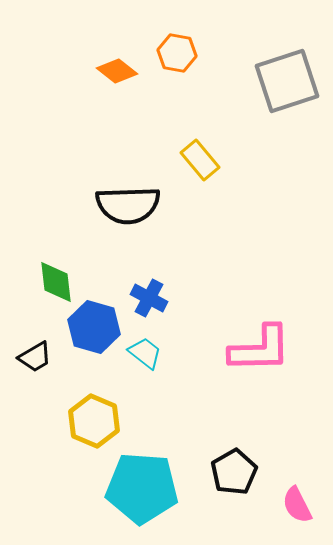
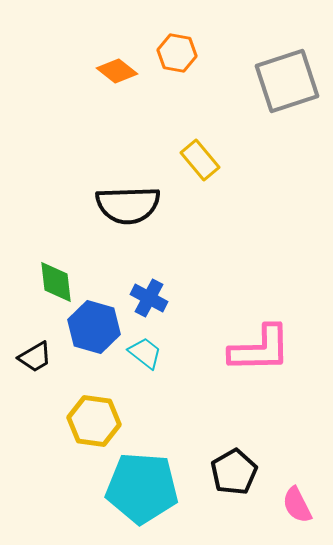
yellow hexagon: rotated 15 degrees counterclockwise
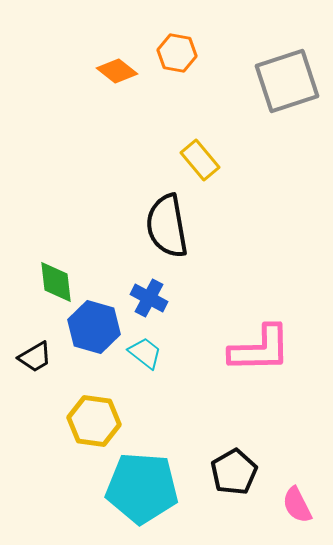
black semicircle: moved 39 px right, 21 px down; rotated 82 degrees clockwise
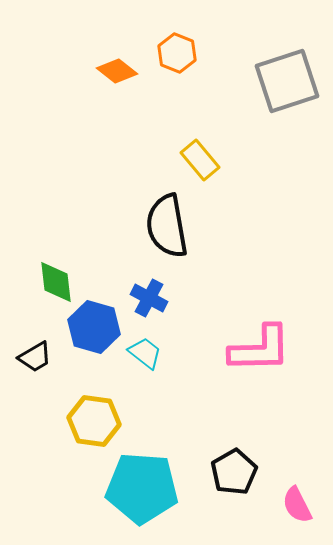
orange hexagon: rotated 12 degrees clockwise
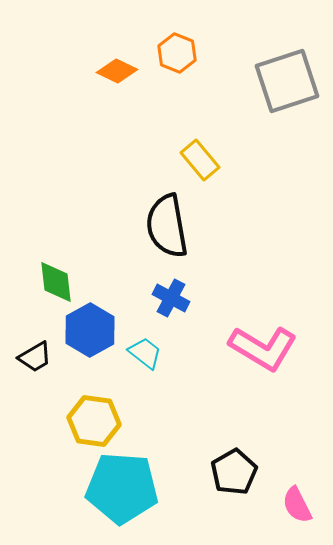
orange diamond: rotated 12 degrees counterclockwise
blue cross: moved 22 px right
blue hexagon: moved 4 px left, 3 px down; rotated 15 degrees clockwise
pink L-shape: moved 3 px right, 1 px up; rotated 32 degrees clockwise
cyan pentagon: moved 20 px left
